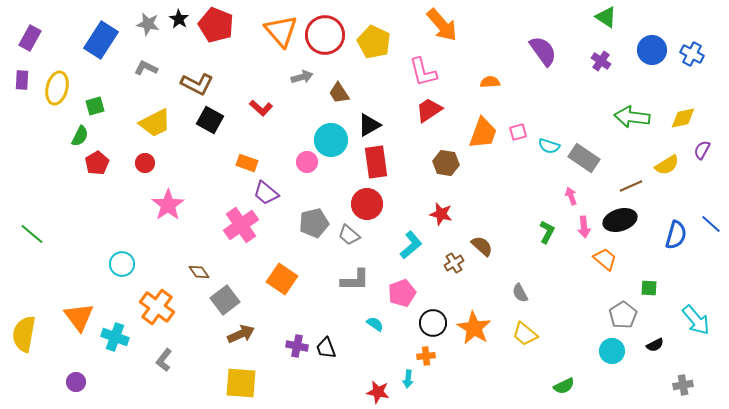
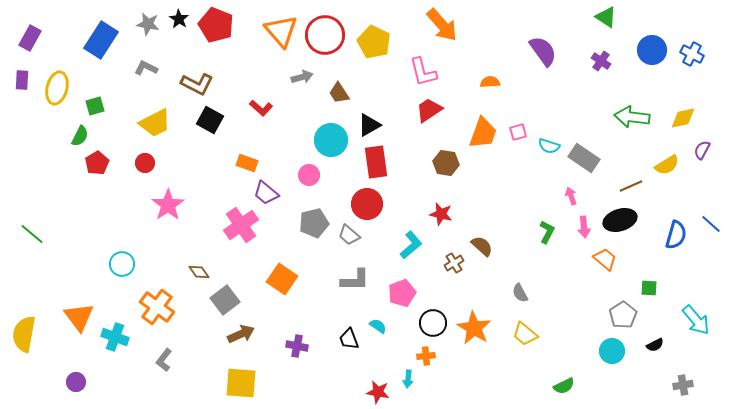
pink circle at (307, 162): moved 2 px right, 13 px down
cyan semicircle at (375, 324): moved 3 px right, 2 px down
black trapezoid at (326, 348): moved 23 px right, 9 px up
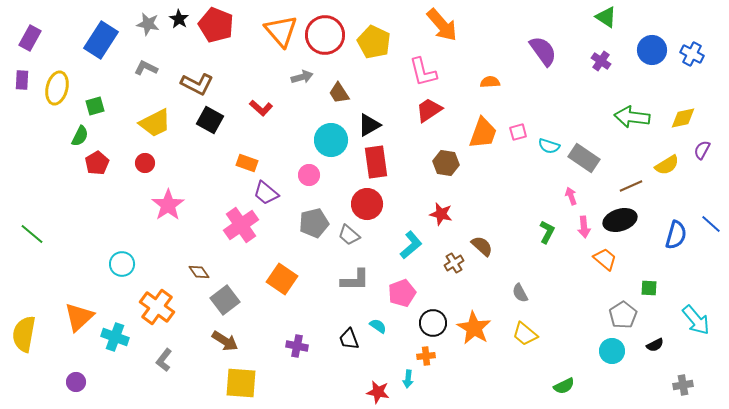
orange triangle at (79, 317): rotated 24 degrees clockwise
brown arrow at (241, 334): moved 16 px left, 7 px down; rotated 56 degrees clockwise
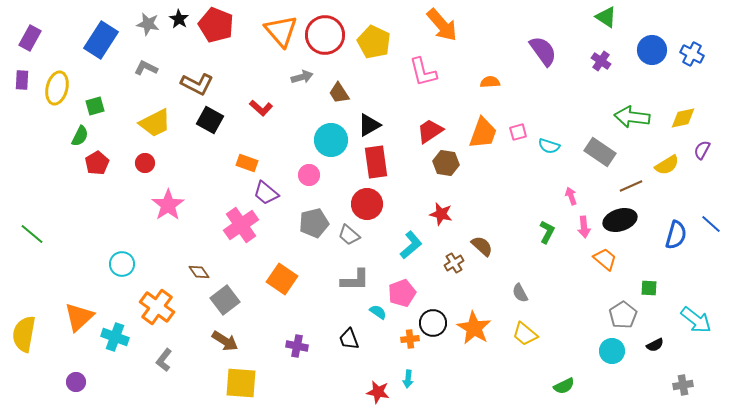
red trapezoid at (429, 110): moved 1 px right, 21 px down
gray rectangle at (584, 158): moved 16 px right, 6 px up
cyan arrow at (696, 320): rotated 12 degrees counterclockwise
cyan semicircle at (378, 326): moved 14 px up
orange cross at (426, 356): moved 16 px left, 17 px up
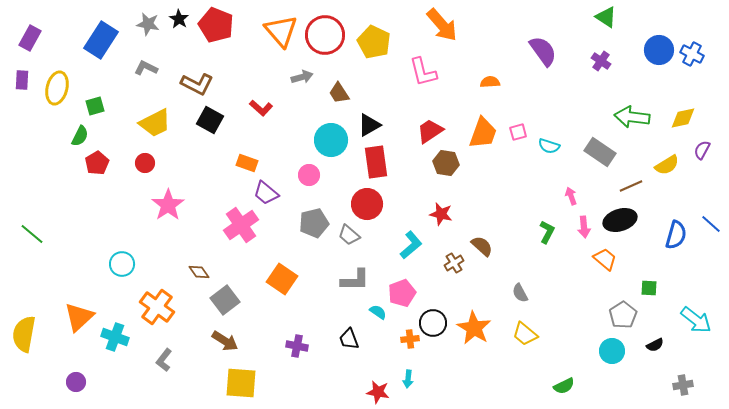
blue circle at (652, 50): moved 7 px right
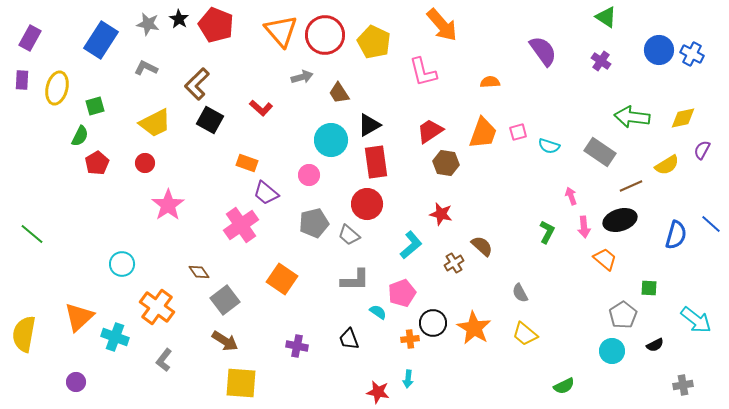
brown L-shape at (197, 84): rotated 108 degrees clockwise
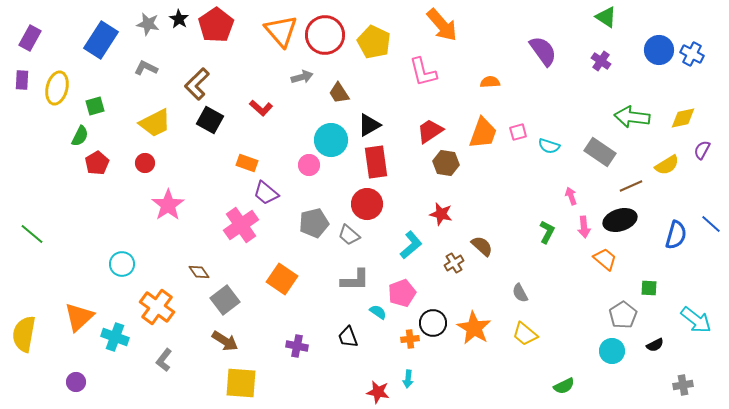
red pentagon at (216, 25): rotated 16 degrees clockwise
pink circle at (309, 175): moved 10 px up
black trapezoid at (349, 339): moved 1 px left, 2 px up
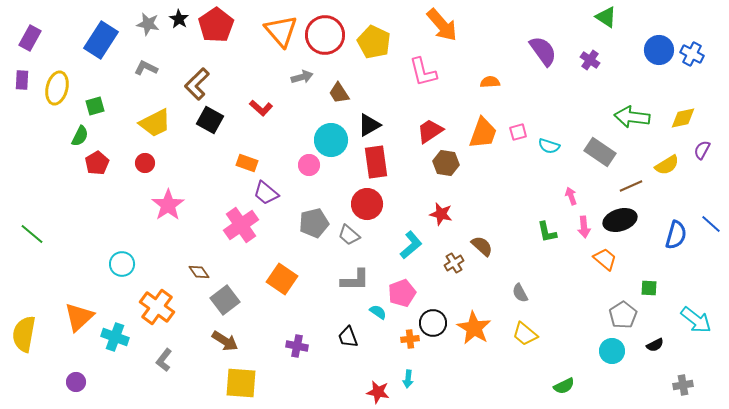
purple cross at (601, 61): moved 11 px left, 1 px up
green L-shape at (547, 232): rotated 140 degrees clockwise
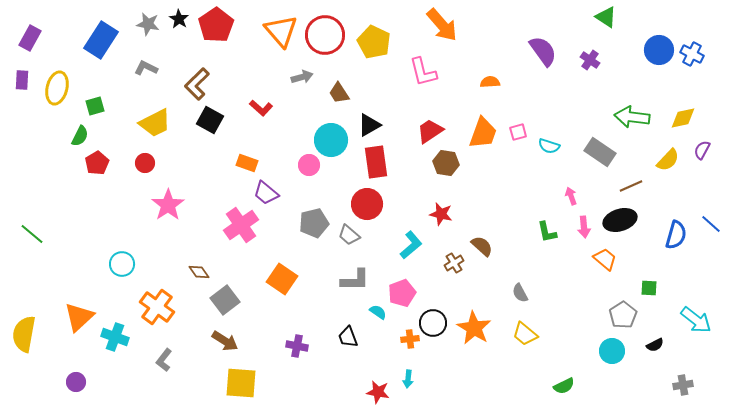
yellow semicircle at (667, 165): moved 1 px right, 5 px up; rotated 15 degrees counterclockwise
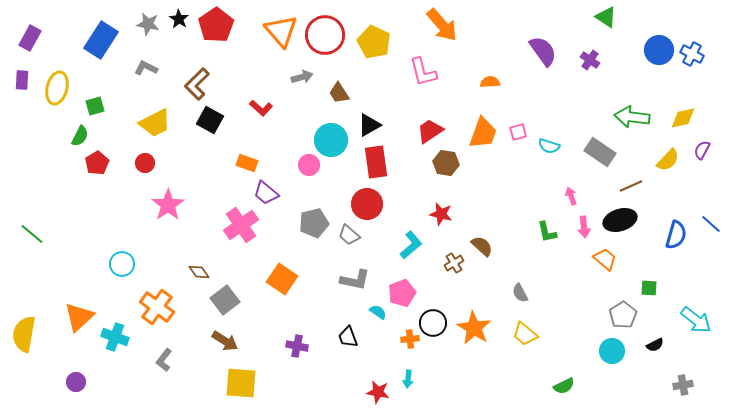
gray L-shape at (355, 280): rotated 12 degrees clockwise
